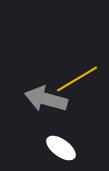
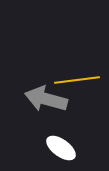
yellow line: moved 1 px down; rotated 24 degrees clockwise
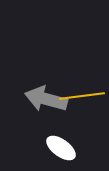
yellow line: moved 5 px right, 16 px down
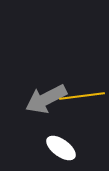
gray arrow: rotated 42 degrees counterclockwise
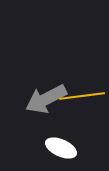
white ellipse: rotated 12 degrees counterclockwise
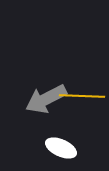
yellow line: rotated 9 degrees clockwise
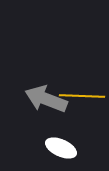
gray arrow: rotated 48 degrees clockwise
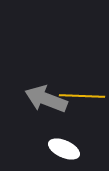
white ellipse: moved 3 px right, 1 px down
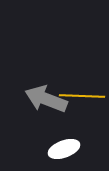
white ellipse: rotated 44 degrees counterclockwise
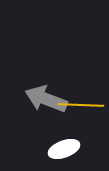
yellow line: moved 1 px left, 9 px down
